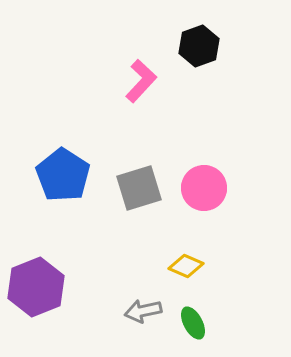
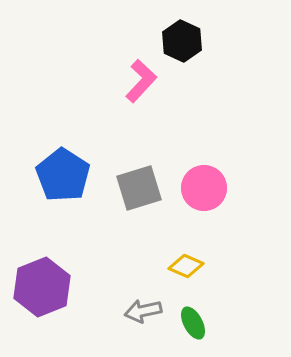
black hexagon: moved 17 px left, 5 px up; rotated 15 degrees counterclockwise
purple hexagon: moved 6 px right
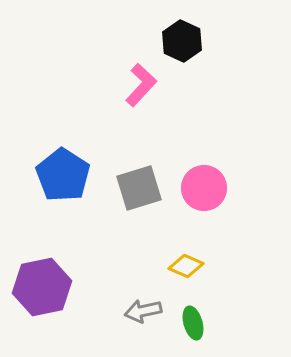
pink L-shape: moved 4 px down
purple hexagon: rotated 10 degrees clockwise
green ellipse: rotated 12 degrees clockwise
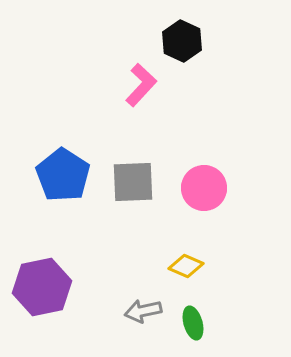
gray square: moved 6 px left, 6 px up; rotated 15 degrees clockwise
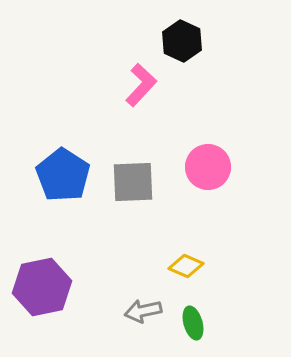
pink circle: moved 4 px right, 21 px up
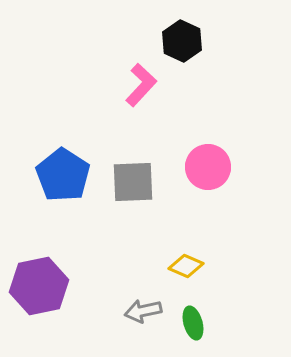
purple hexagon: moved 3 px left, 1 px up
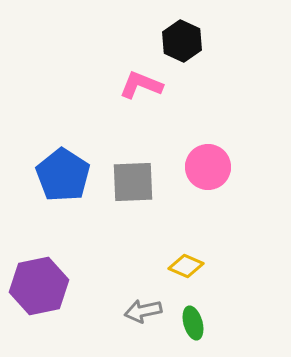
pink L-shape: rotated 111 degrees counterclockwise
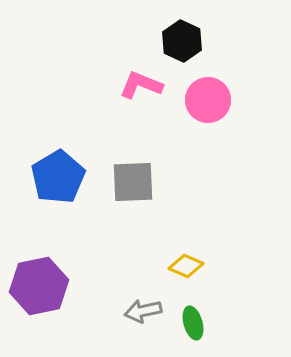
pink circle: moved 67 px up
blue pentagon: moved 5 px left, 2 px down; rotated 8 degrees clockwise
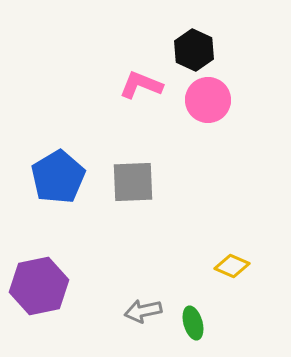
black hexagon: moved 12 px right, 9 px down
yellow diamond: moved 46 px right
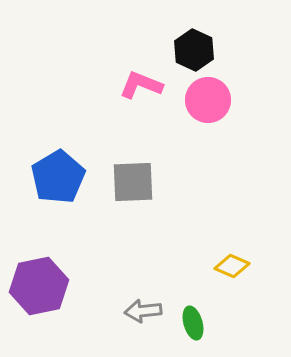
gray arrow: rotated 6 degrees clockwise
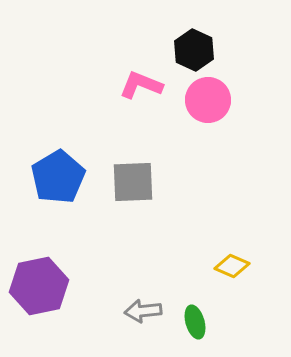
green ellipse: moved 2 px right, 1 px up
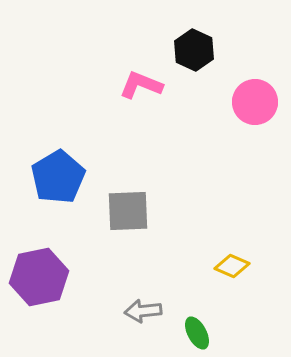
pink circle: moved 47 px right, 2 px down
gray square: moved 5 px left, 29 px down
purple hexagon: moved 9 px up
green ellipse: moved 2 px right, 11 px down; rotated 12 degrees counterclockwise
